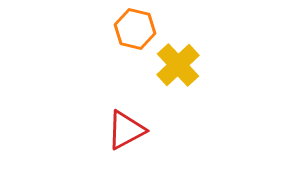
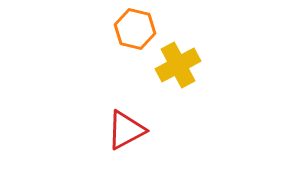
yellow cross: rotated 15 degrees clockwise
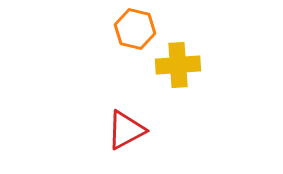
yellow cross: rotated 24 degrees clockwise
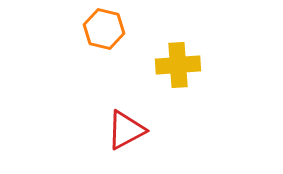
orange hexagon: moved 31 px left
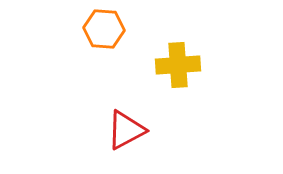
orange hexagon: rotated 9 degrees counterclockwise
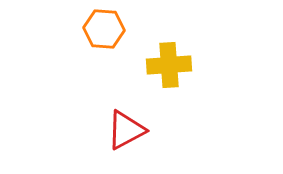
yellow cross: moved 9 px left
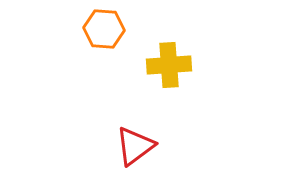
red triangle: moved 9 px right, 16 px down; rotated 9 degrees counterclockwise
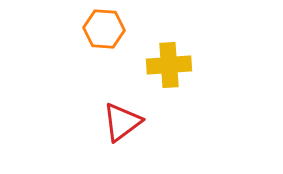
red triangle: moved 13 px left, 24 px up
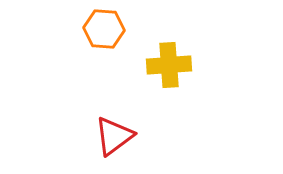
red triangle: moved 8 px left, 14 px down
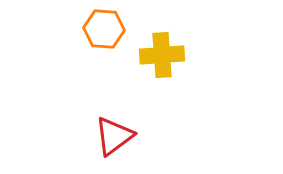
yellow cross: moved 7 px left, 10 px up
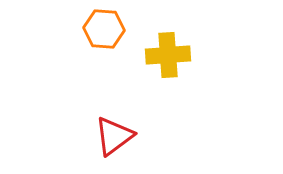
yellow cross: moved 6 px right
